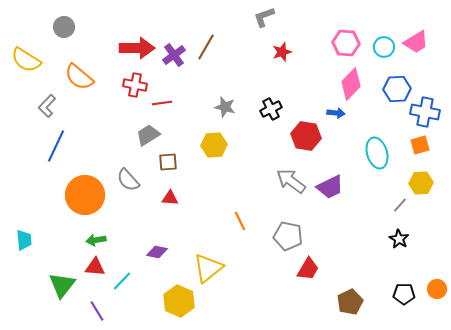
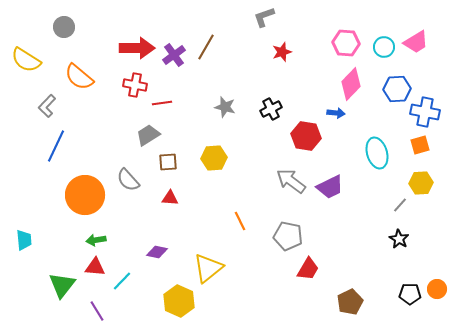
yellow hexagon at (214, 145): moved 13 px down
black pentagon at (404, 294): moved 6 px right
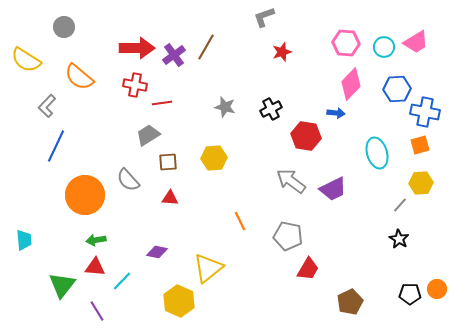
purple trapezoid at (330, 187): moved 3 px right, 2 px down
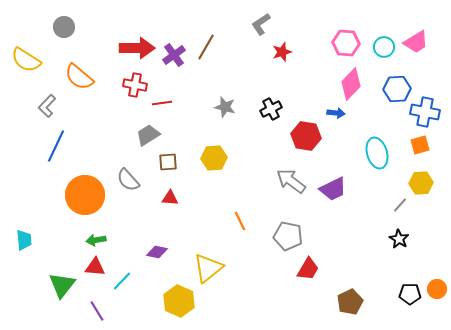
gray L-shape at (264, 17): moved 3 px left, 7 px down; rotated 15 degrees counterclockwise
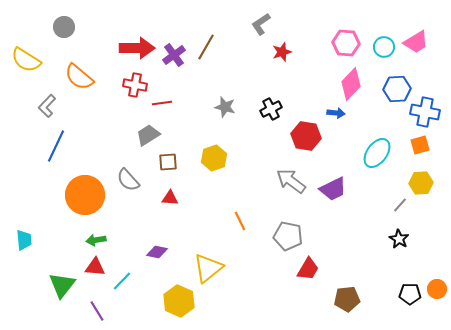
cyan ellipse at (377, 153): rotated 52 degrees clockwise
yellow hexagon at (214, 158): rotated 15 degrees counterclockwise
brown pentagon at (350, 302): moved 3 px left, 3 px up; rotated 20 degrees clockwise
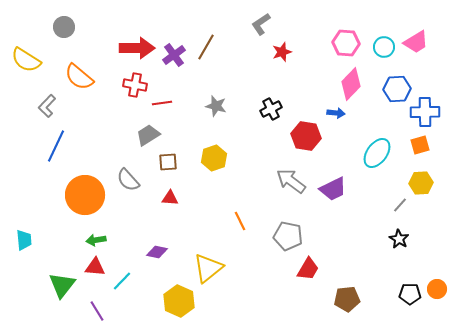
gray star at (225, 107): moved 9 px left, 1 px up
blue cross at (425, 112): rotated 12 degrees counterclockwise
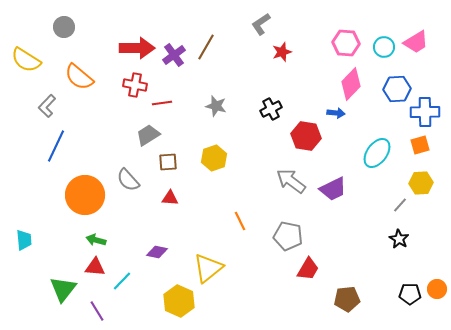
green arrow at (96, 240): rotated 24 degrees clockwise
green triangle at (62, 285): moved 1 px right, 4 px down
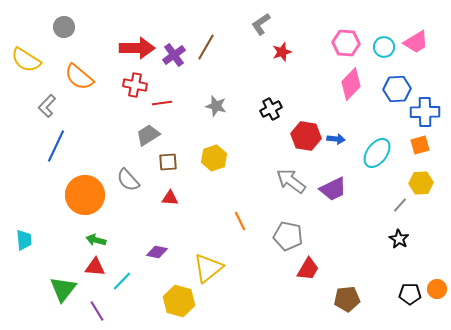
blue arrow at (336, 113): moved 26 px down
yellow hexagon at (179, 301): rotated 8 degrees counterclockwise
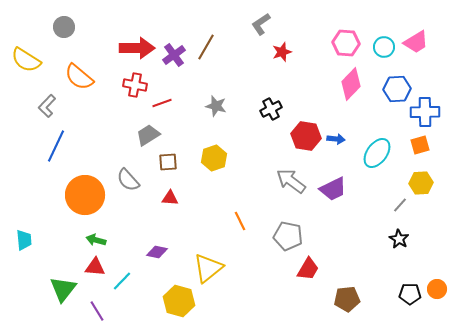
red line at (162, 103): rotated 12 degrees counterclockwise
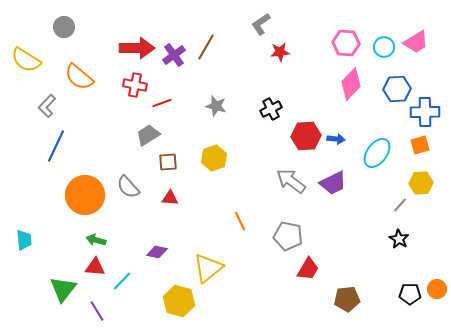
red star at (282, 52): moved 2 px left; rotated 12 degrees clockwise
red hexagon at (306, 136): rotated 12 degrees counterclockwise
gray semicircle at (128, 180): moved 7 px down
purple trapezoid at (333, 189): moved 6 px up
